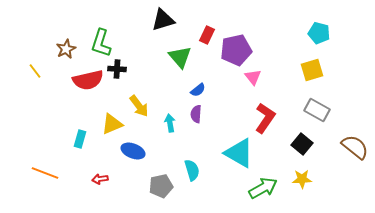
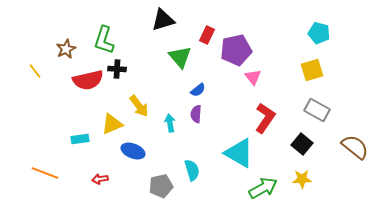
green L-shape: moved 3 px right, 3 px up
cyan rectangle: rotated 66 degrees clockwise
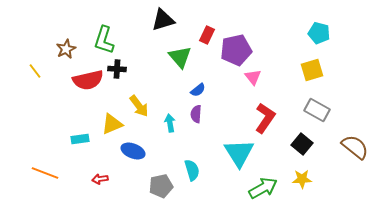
cyan triangle: rotated 28 degrees clockwise
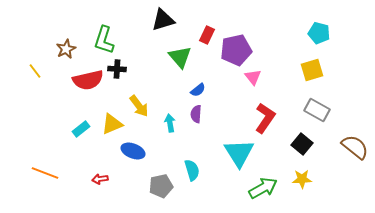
cyan rectangle: moved 1 px right, 10 px up; rotated 30 degrees counterclockwise
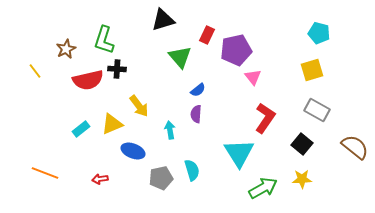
cyan arrow: moved 7 px down
gray pentagon: moved 8 px up
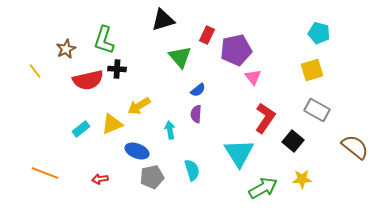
yellow arrow: rotated 95 degrees clockwise
black square: moved 9 px left, 3 px up
blue ellipse: moved 4 px right
gray pentagon: moved 9 px left, 1 px up
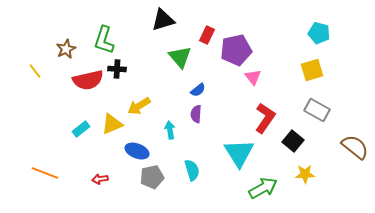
yellow star: moved 3 px right, 5 px up
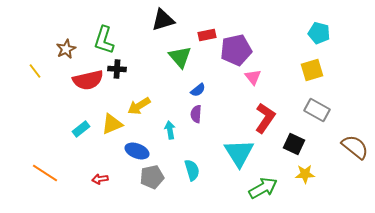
red rectangle: rotated 54 degrees clockwise
black square: moved 1 px right, 3 px down; rotated 15 degrees counterclockwise
orange line: rotated 12 degrees clockwise
